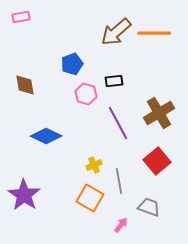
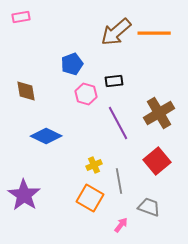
brown diamond: moved 1 px right, 6 px down
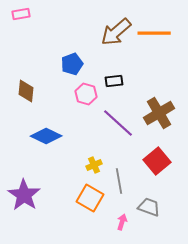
pink rectangle: moved 3 px up
brown diamond: rotated 15 degrees clockwise
purple line: rotated 20 degrees counterclockwise
pink arrow: moved 1 px right, 3 px up; rotated 21 degrees counterclockwise
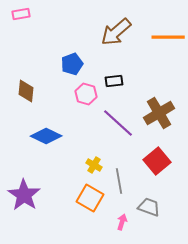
orange line: moved 14 px right, 4 px down
yellow cross: rotated 35 degrees counterclockwise
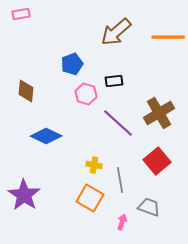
yellow cross: rotated 21 degrees counterclockwise
gray line: moved 1 px right, 1 px up
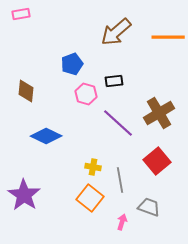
yellow cross: moved 1 px left, 2 px down
orange square: rotated 8 degrees clockwise
